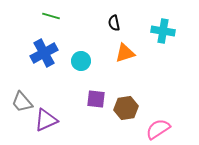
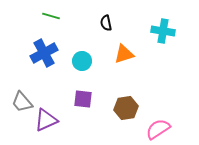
black semicircle: moved 8 px left
orange triangle: moved 1 px left, 1 px down
cyan circle: moved 1 px right
purple square: moved 13 px left
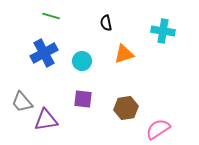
purple triangle: rotated 15 degrees clockwise
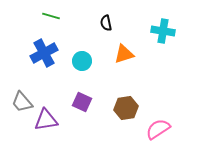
purple square: moved 1 px left, 3 px down; rotated 18 degrees clockwise
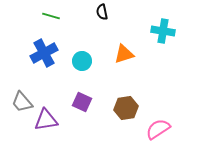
black semicircle: moved 4 px left, 11 px up
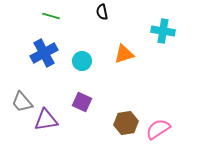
brown hexagon: moved 15 px down
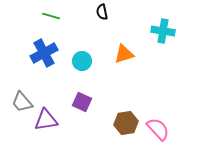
pink semicircle: rotated 80 degrees clockwise
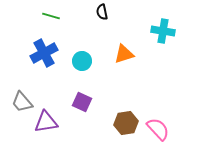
purple triangle: moved 2 px down
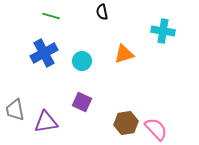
gray trapezoid: moved 7 px left, 8 px down; rotated 30 degrees clockwise
pink semicircle: moved 2 px left
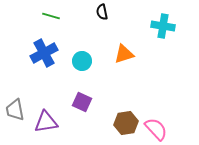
cyan cross: moved 5 px up
